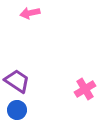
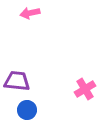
purple trapezoid: rotated 28 degrees counterclockwise
blue circle: moved 10 px right
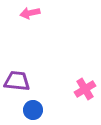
blue circle: moved 6 px right
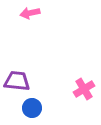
pink cross: moved 1 px left
blue circle: moved 1 px left, 2 px up
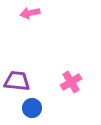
pink cross: moved 13 px left, 7 px up
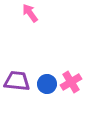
pink arrow: rotated 66 degrees clockwise
blue circle: moved 15 px right, 24 px up
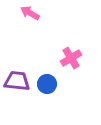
pink arrow: rotated 24 degrees counterclockwise
pink cross: moved 24 px up
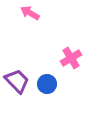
purple trapezoid: rotated 40 degrees clockwise
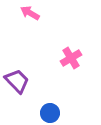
blue circle: moved 3 px right, 29 px down
